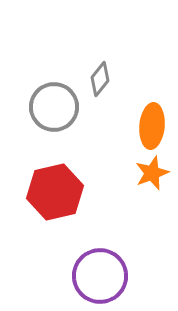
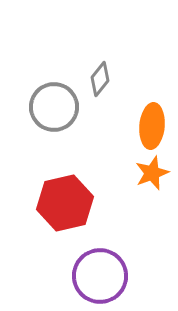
red hexagon: moved 10 px right, 11 px down
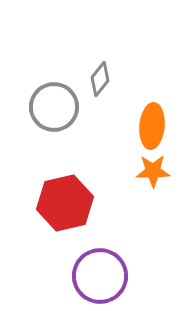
orange star: moved 1 px right, 2 px up; rotated 20 degrees clockwise
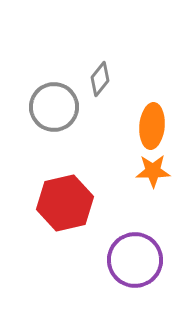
purple circle: moved 35 px right, 16 px up
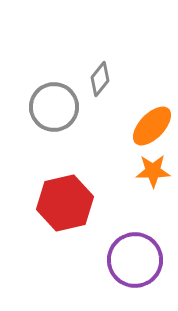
orange ellipse: rotated 39 degrees clockwise
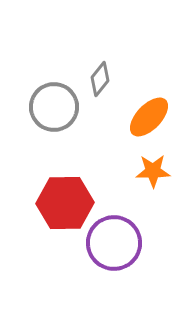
orange ellipse: moved 3 px left, 9 px up
red hexagon: rotated 12 degrees clockwise
purple circle: moved 21 px left, 17 px up
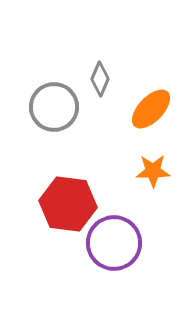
gray diamond: rotated 16 degrees counterclockwise
orange ellipse: moved 2 px right, 8 px up
red hexagon: moved 3 px right, 1 px down; rotated 8 degrees clockwise
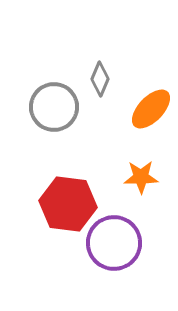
orange star: moved 12 px left, 6 px down
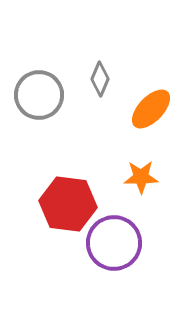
gray circle: moved 15 px left, 12 px up
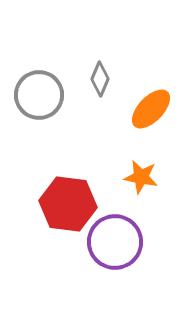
orange star: rotated 12 degrees clockwise
purple circle: moved 1 px right, 1 px up
